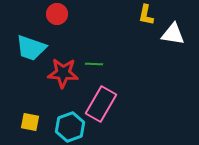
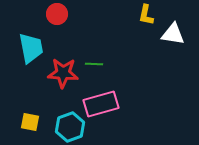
cyan trapezoid: rotated 120 degrees counterclockwise
pink rectangle: rotated 44 degrees clockwise
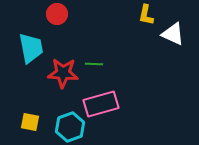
white triangle: rotated 15 degrees clockwise
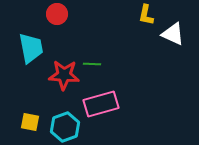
green line: moved 2 px left
red star: moved 1 px right, 2 px down
cyan hexagon: moved 5 px left
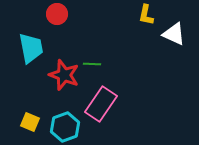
white triangle: moved 1 px right
red star: rotated 16 degrees clockwise
pink rectangle: rotated 40 degrees counterclockwise
yellow square: rotated 12 degrees clockwise
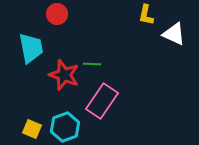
pink rectangle: moved 1 px right, 3 px up
yellow square: moved 2 px right, 7 px down
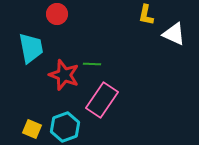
pink rectangle: moved 1 px up
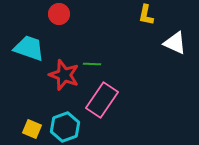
red circle: moved 2 px right
white triangle: moved 1 px right, 9 px down
cyan trapezoid: moved 2 px left; rotated 60 degrees counterclockwise
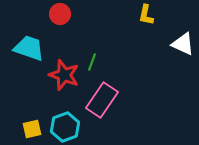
red circle: moved 1 px right
white triangle: moved 8 px right, 1 px down
green line: moved 2 px up; rotated 72 degrees counterclockwise
yellow square: rotated 36 degrees counterclockwise
